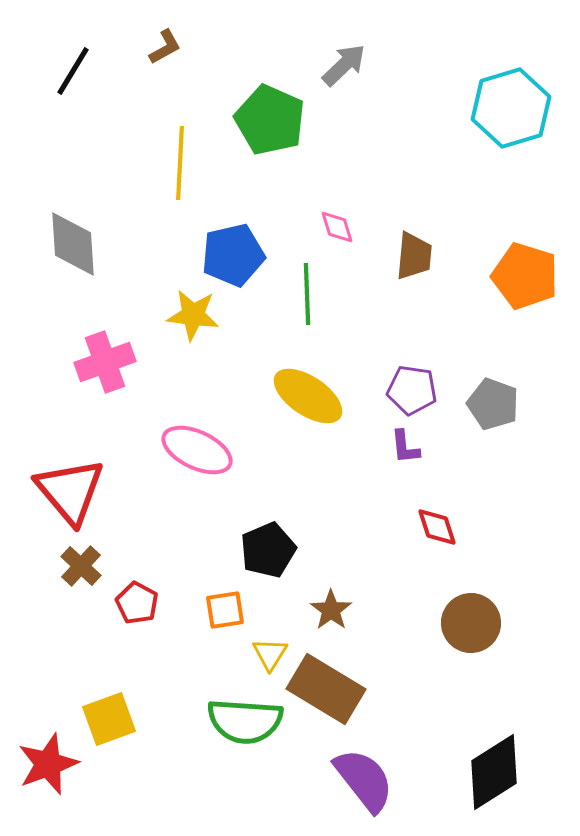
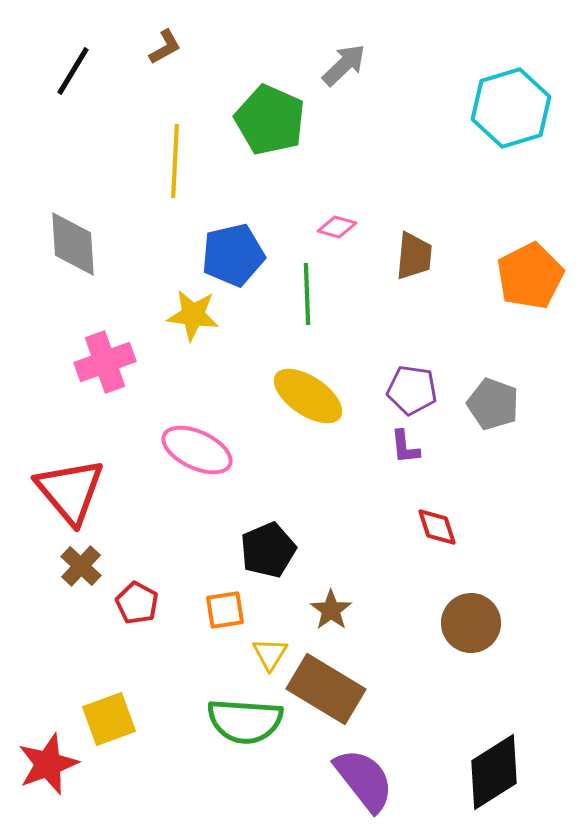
yellow line: moved 5 px left, 2 px up
pink diamond: rotated 57 degrees counterclockwise
orange pentagon: moved 5 px right; rotated 28 degrees clockwise
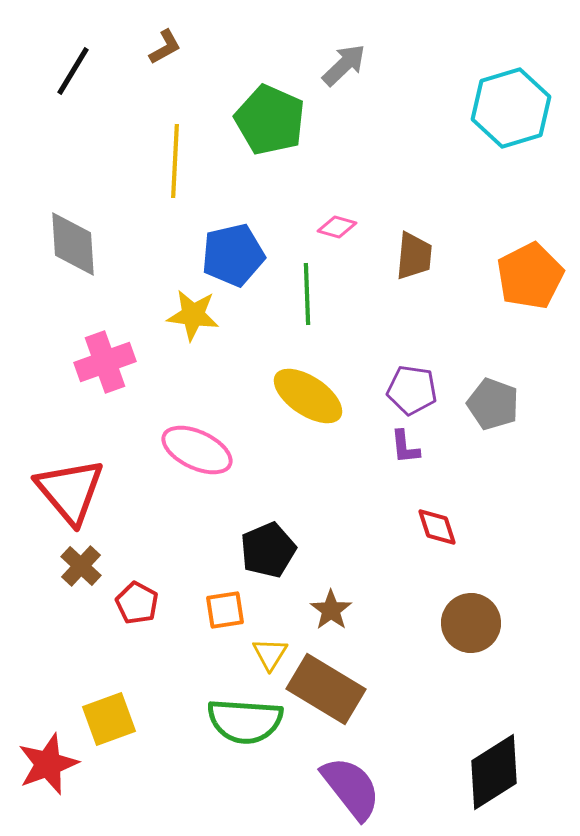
purple semicircle: moved 13 px left, 8 px down
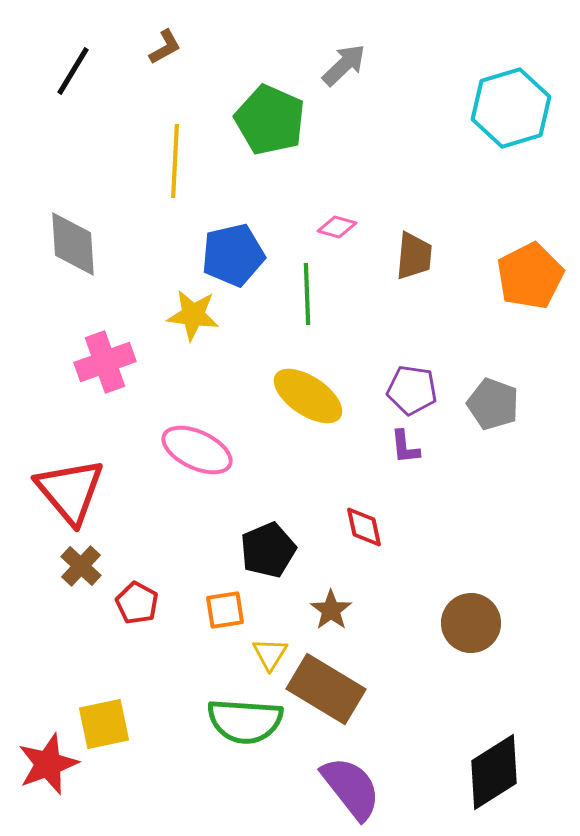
red diamond: moved 73 px left; rotated 6 degrees clockwise
yellow square: moved 5 px left, 5 px down; rotated 8 degrees clockwise
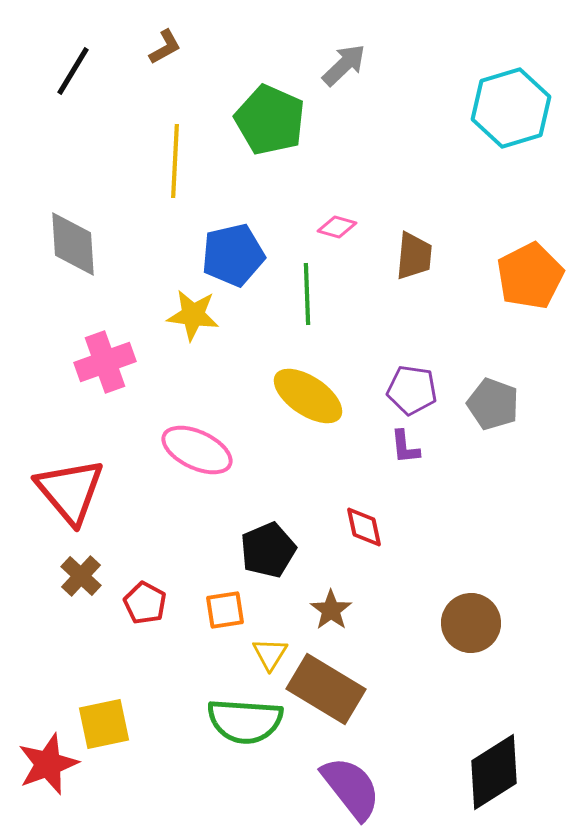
brown cross: moved 10 px down
red pentagon: moved 8 px right
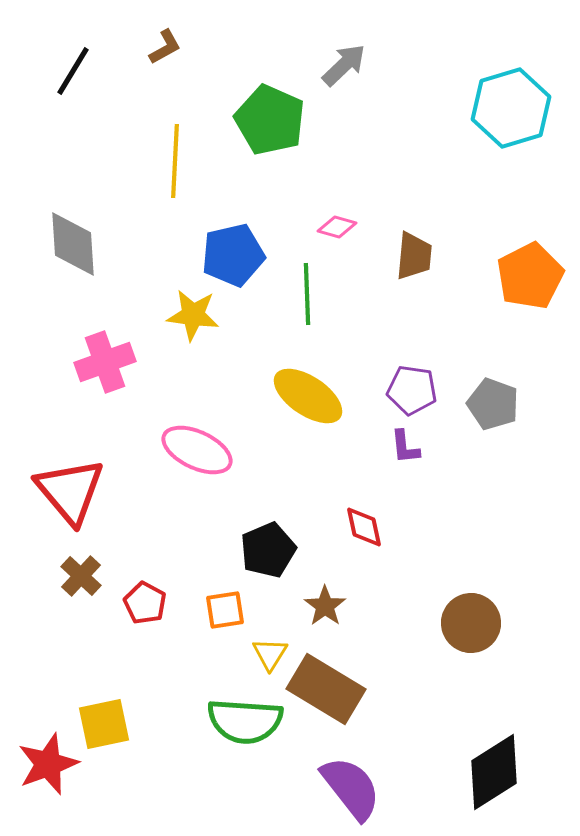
brown star: moved 6 px left, 4 px up
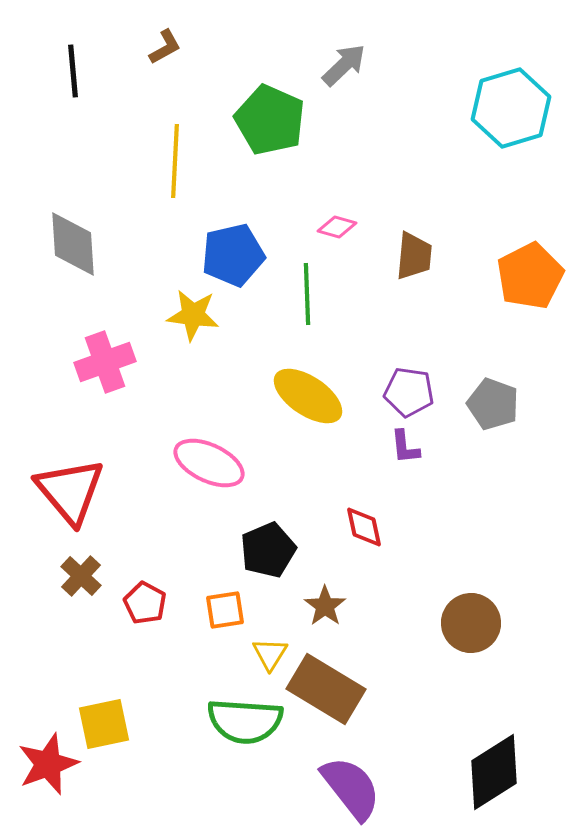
black line: rotated 36 degrees counterclockwise
purple pentagon: moved 3 px left, 2 px down
pink ellipse: moved 12 px right, 13 px down
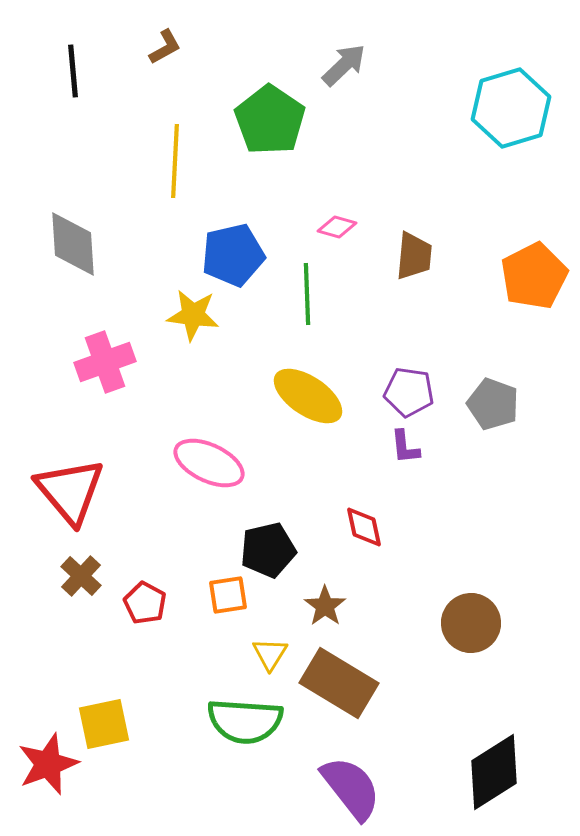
green pentagon: rotated 10 degrees clockwise
orange pentagon: moved 4 px right
black pentagon: rotated 10 degrees clockwise
orange square: moved 3 px right, 15 px up
brown rectangle: moved 13 px right, 6 px up
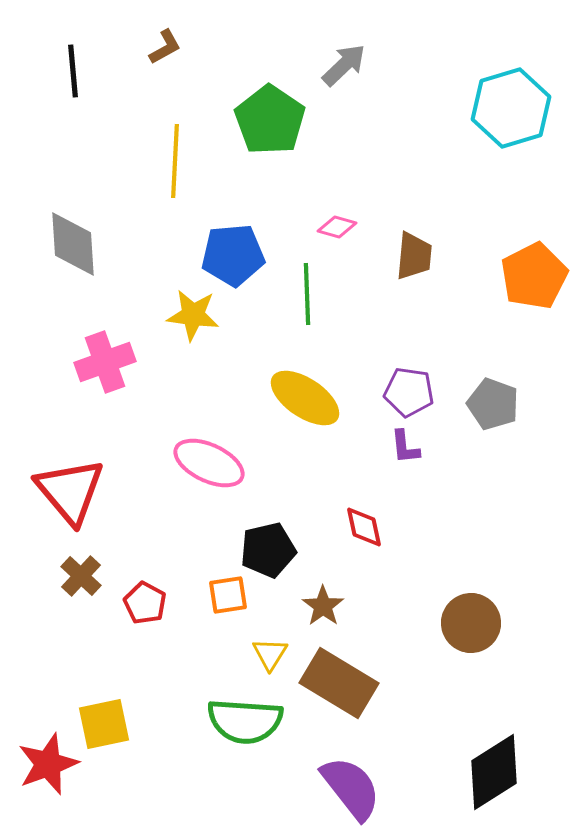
blue pentagon: rotated 8 degrees clockwise
yellow ellipse: moved 3 px left, 2 px down
brown star: moved 2 px left
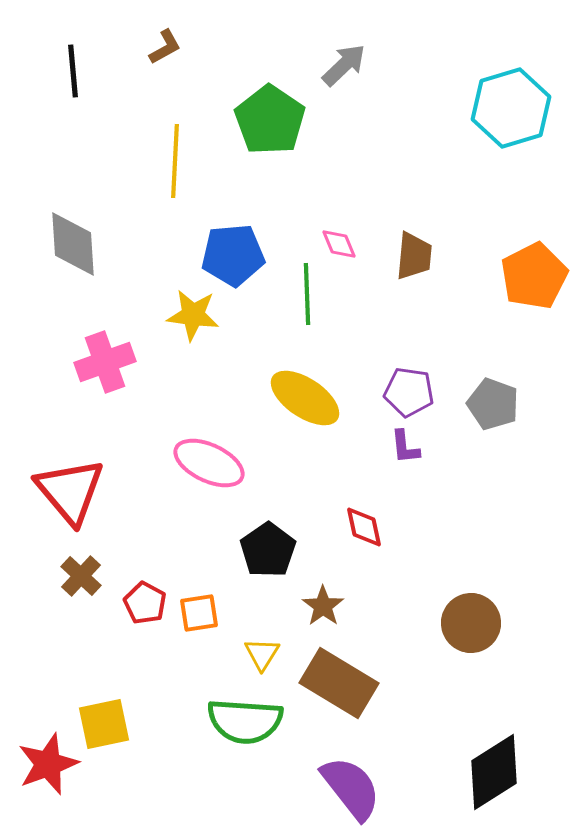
pink diamond: moved 2 px right, 17 px down; rotated 51 degrees clockwise
black pentagon: rotated 22 degrees counterclockwise
orange square: moved 29 px left, 18 px down
yellow triangle: moved 8 px left
